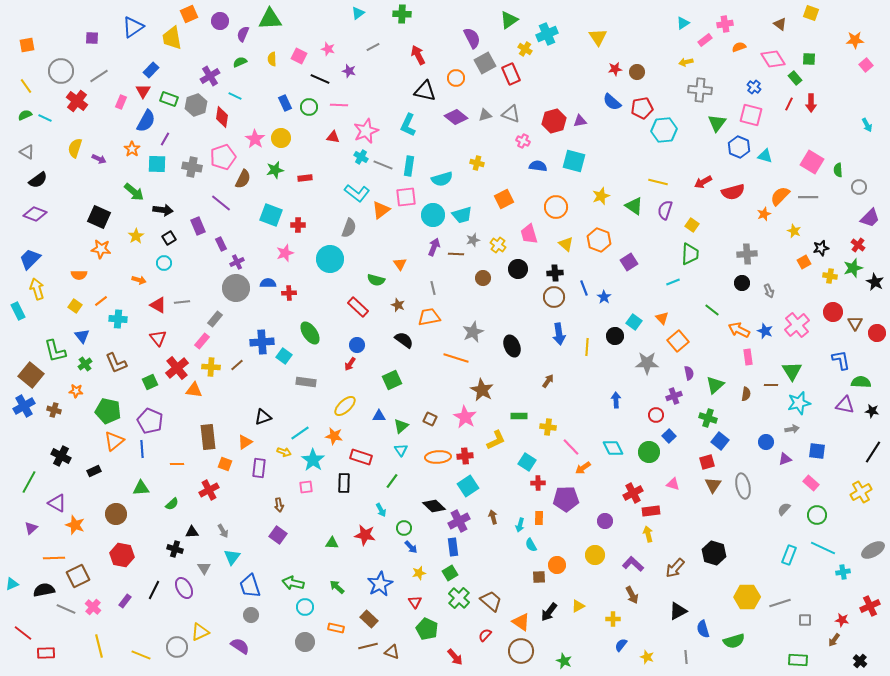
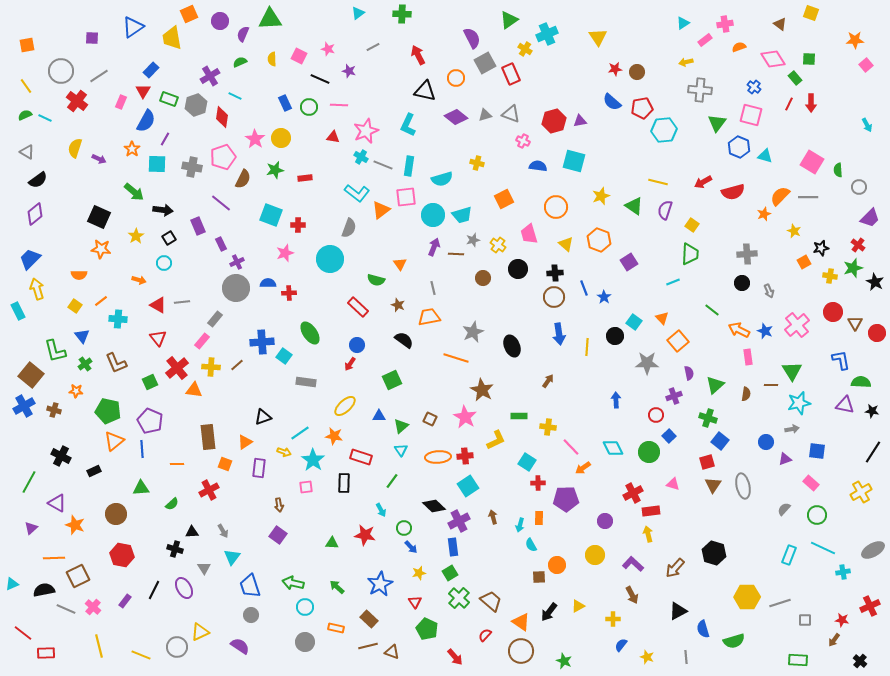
purple diamond at (35, 214): rotated 60 degrees counterclockwise
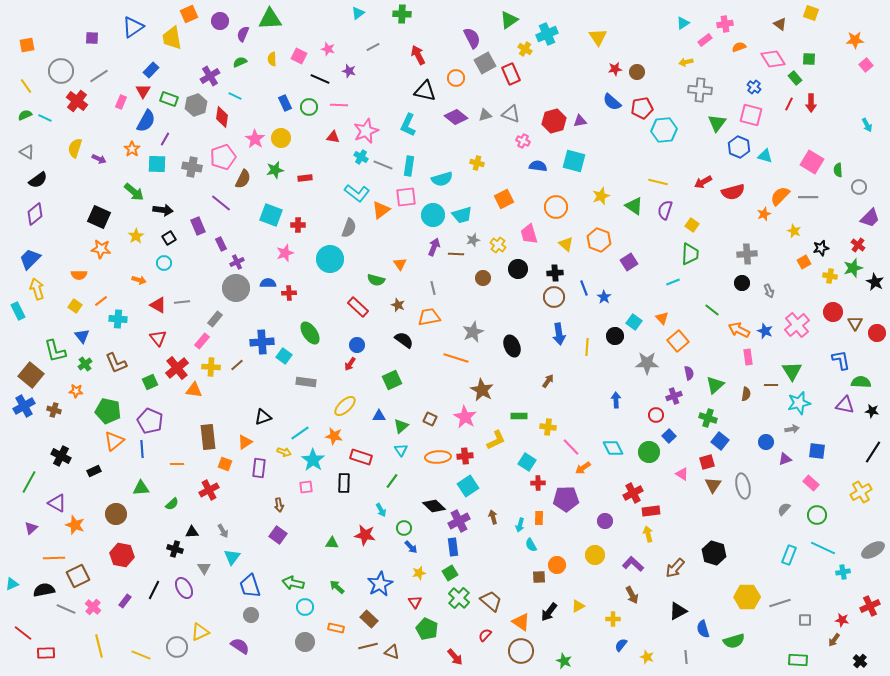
pink triangle at (673, 484): moved 9 px right, 10 px up; rotated 16 degrees clockwise
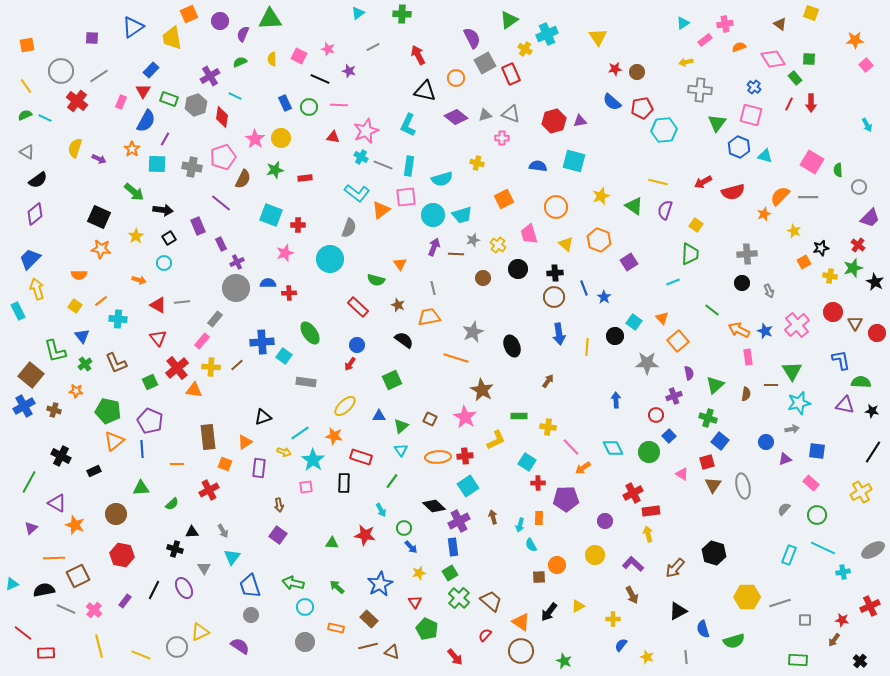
pink cross at (523, 141): moved 21 px left, 3 px up; rotated 24 degrees counterclockwise
yellow square at (692, 225): moved 4 px right
pink cross at (93, 607): moved 1 px right, 3 px down
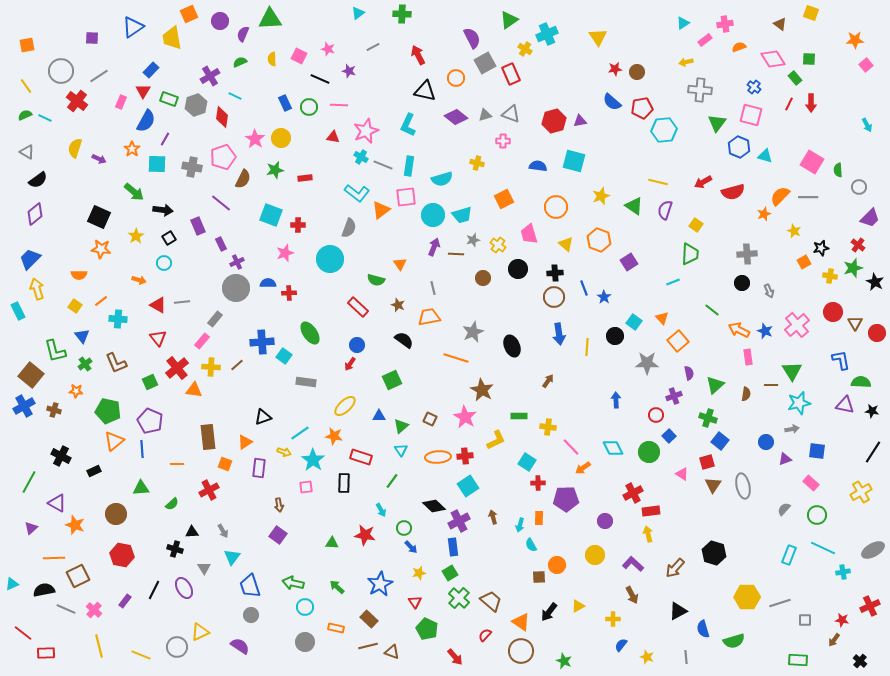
pink cross at (502, 138): moved 1 px right, 3 px down
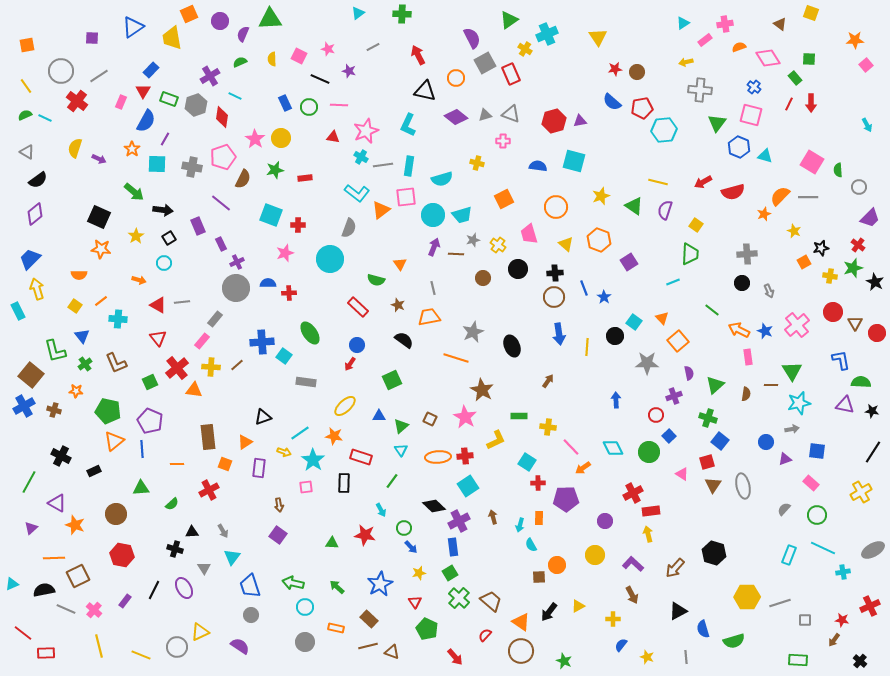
pink diamond at (773, 59): moved 5 px left, 1 px up
gray line at (383, 165): rotated 30 degrees counterclockwise
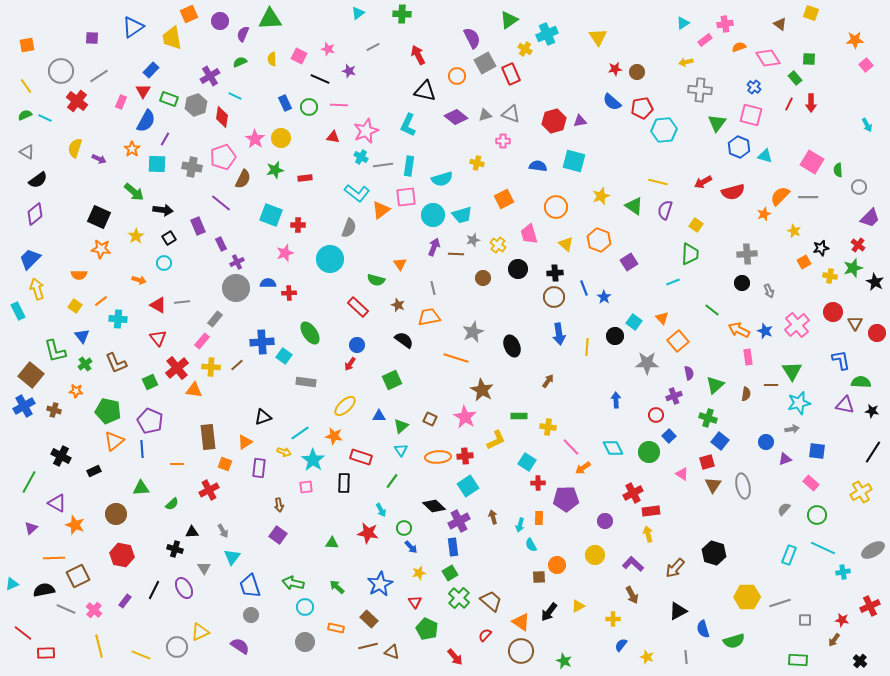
orange circle at (456, 78): moved 1 px right, 2 px up
red star at (365, 535): moved 3 px right, 2 px up
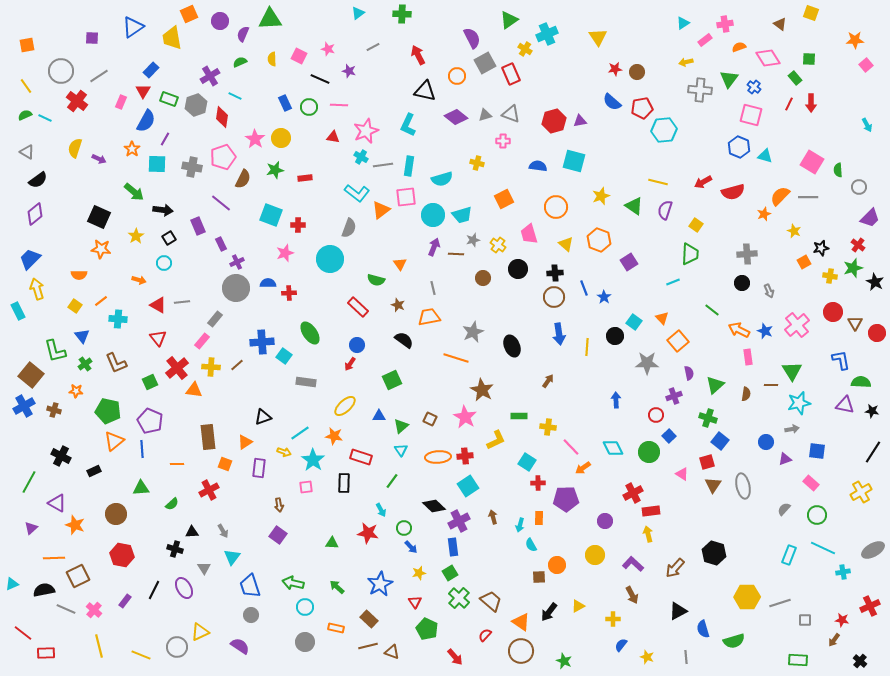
green triangle at (717, 123): moved 12 px right, 44 px up
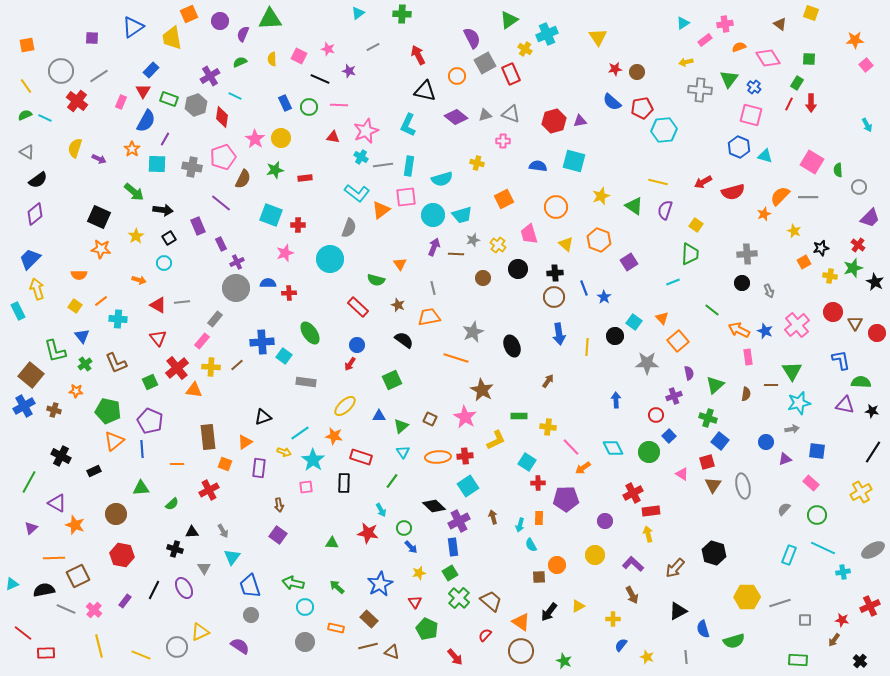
green rectangle at (795, 78): moved 2 px right, 5 px down; rotated 72 degrees clockwise
cyan triangle at (401, 450): moved 2 px right, 2 px down
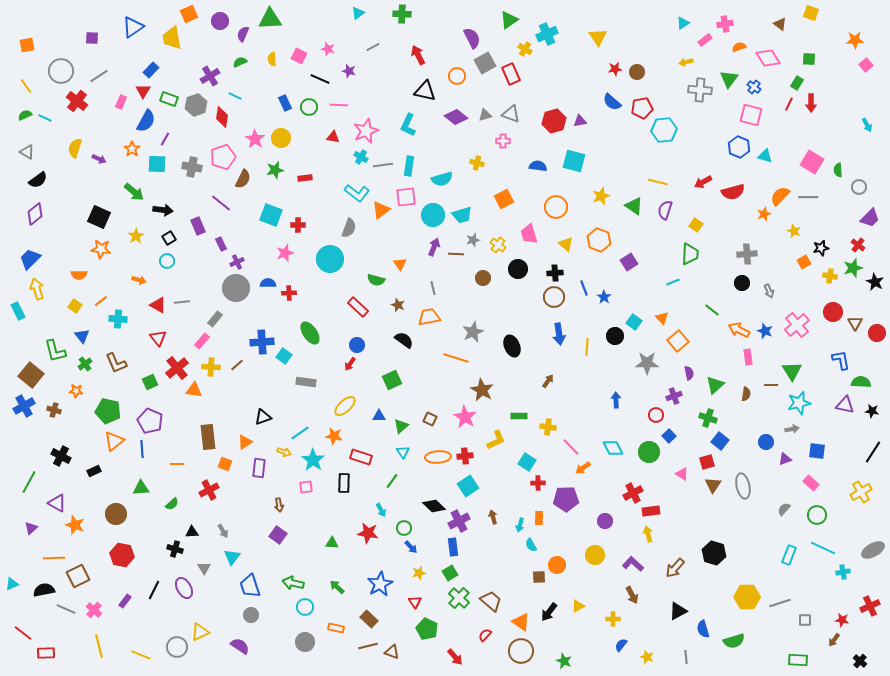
cyan circle at (164, 263): moved 3 px right, 2 px up
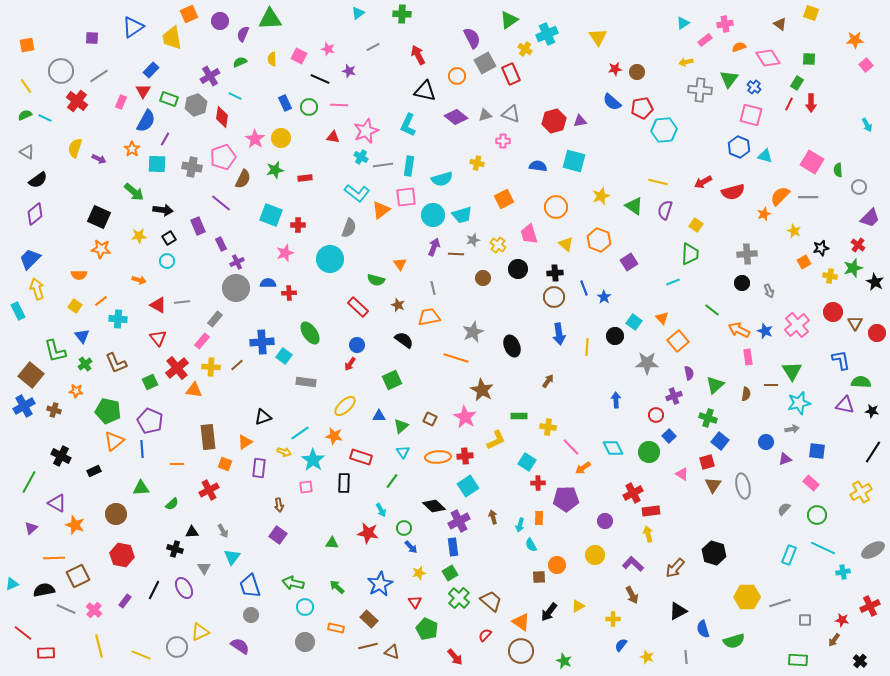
yellow star at (136, 236): moved 3 px right; rotated 28 degrees clockwise
